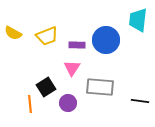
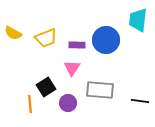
yellow trapezoid: moved 1 px left, 2 px down
gray rectangle: moved 3 px down
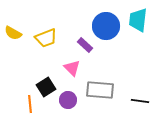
blue circle: moved 14 px up
purple rectangle: moved 8 px right; rotated 42 degrees clockwise
pink triangle: rotated 18 degrees counterclockwise
purple circle: moved 3 px up
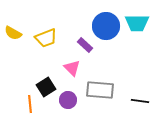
cyan trapezoid: moved 1 px left, 3 px down; rotated 95 degrees counterclockwise
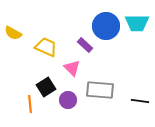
yellow trapezoid: moved 9 px down; rotated 135 degrees counterclockwise
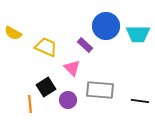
cyan trapezoid: moved 1 px right, 11 px down
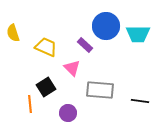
yellow semicircle: rotated 42 degrees clockwise
purple circle: moved 13 px down
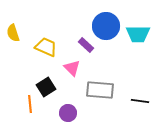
purple rectangle: moved 1 px right
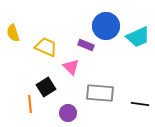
cyan trapezoid: moved 3 px down; rotated 25 degrees counterclockwise
purple rectangle: rotated 21 degrees counterclockwise
pink triangle: moved 1 px left, 1 px up
gray rectangle: moved 3 px down
black line: moved 3 px down
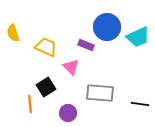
blue circle: moved 1 px right, 1 px down
